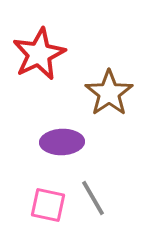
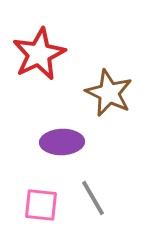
brown star: rotated 12 degrees counterclockwise
pink square: moved 7 px left; rotated 6 degrees counterclockwise
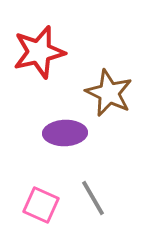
red star: moved 2 px up; rotated 12 degrees clockwise
purple ellipse: moved 3 px right, 9 px up
pink square: rotated 18 degrees clockwise
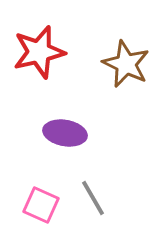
brown star: moved 17 px right, 29 px up
purple ellipse: rotated 12 degrees clockwise
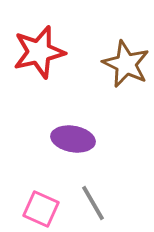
purple ellipse: moved 8 px right, 6 px down
gray line: moved 5 px down
pink square: moved 4 px down
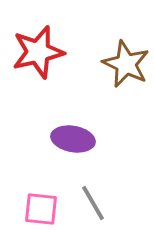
red star: moved 1 px left
pink square: rotated 18 degrees counterclockwise
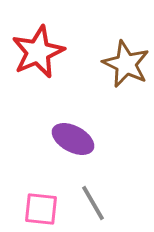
red star: rotated 10 degrees counterclockwise
purple ellipse: rotated 18 degrees clockwise
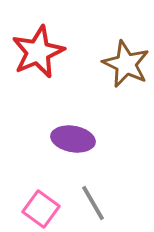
purple ellipse: rotated 18 degrees counterclockwise
pink square: rotated 30 degrees clockwise
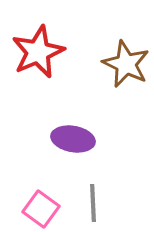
gray line: rotated 27 degrees clockwise
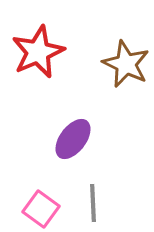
purple ellipse: rotated 63 degrees counterclockwise
